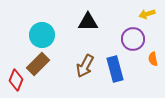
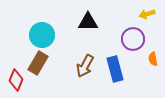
brown rectangle: moved 1 px up; rotated 15 degrees counterclockwise
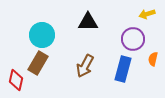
orange semicircle: rotated 24 degrees clockwise
blue rectangle: moved 8 px right; rotated 30 degrees clockwise
red diamond: rotated 10 degrees counterclockwise
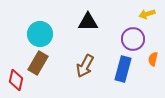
cyan circle: moved 2 px left, 1 px up
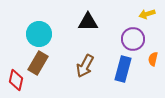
cyan circle: moved 1 px left
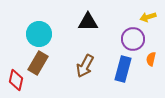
yellow arrow: moved 1 px right, 3 px down
orange semicircle: moved 2 px left
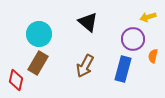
black triangle: rotated 40 degrees clockwise
orange semicircle: moved 2 px right, 3 px up
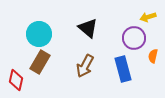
black triangle: moved 6 px down
purple circle: moved 1 px right, 1 px up
brown rectangle: moved 2 px right, 1 px up
blue rectangle: rotated 30 degrees counterclockwise
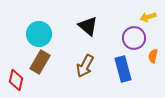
black triangle: moved 2 px up
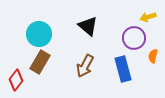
red diamond: rotated 25 degrees clockwise
